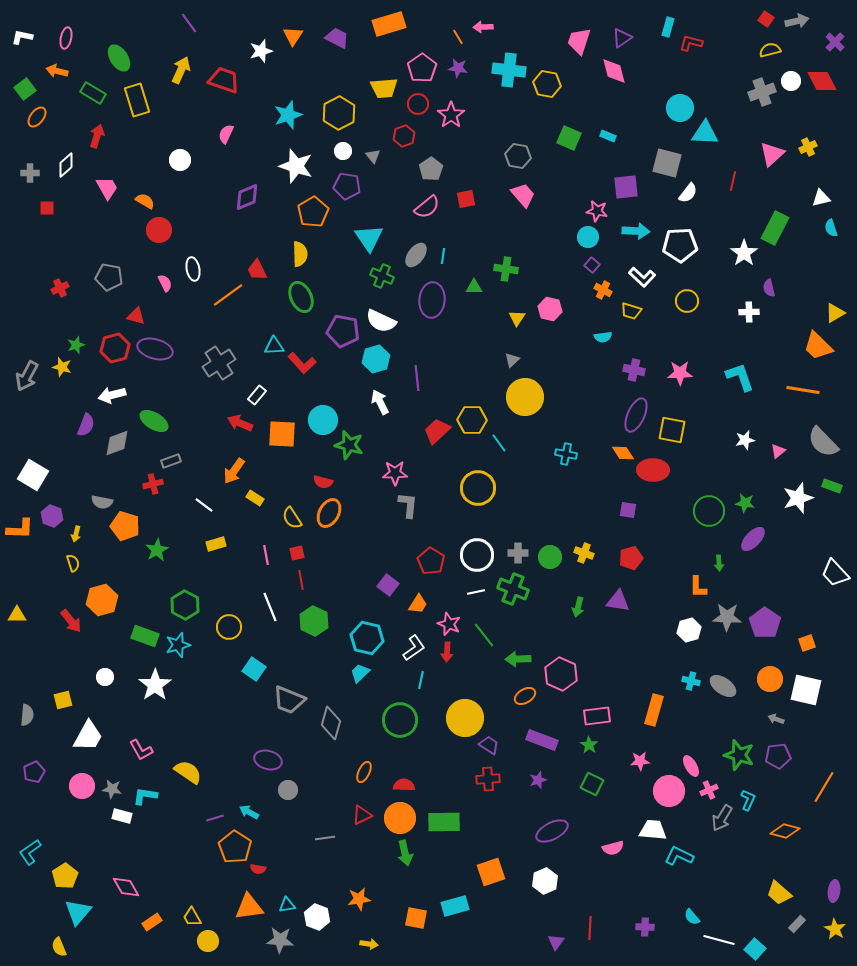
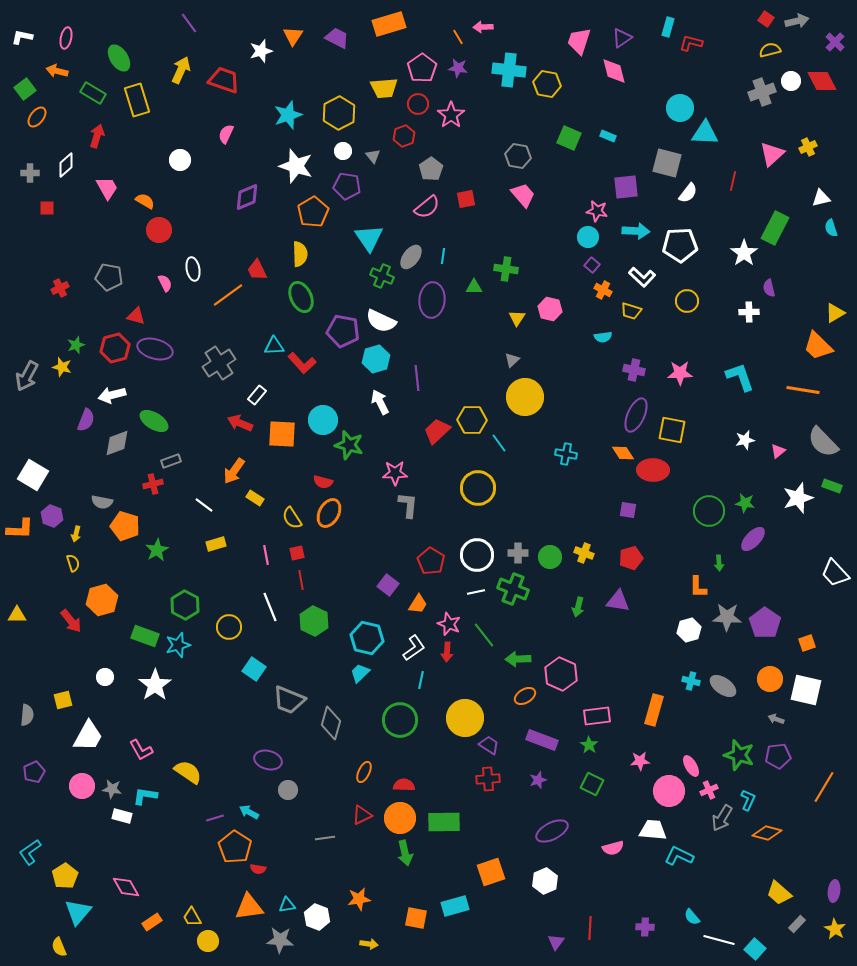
gray ellipse at (416, 255): moved 5 px left, 2 px down
purple semicircle at (86, 425): moved 5 px up
orange diamond at (785, 831): moved 18 px left, 2 px down
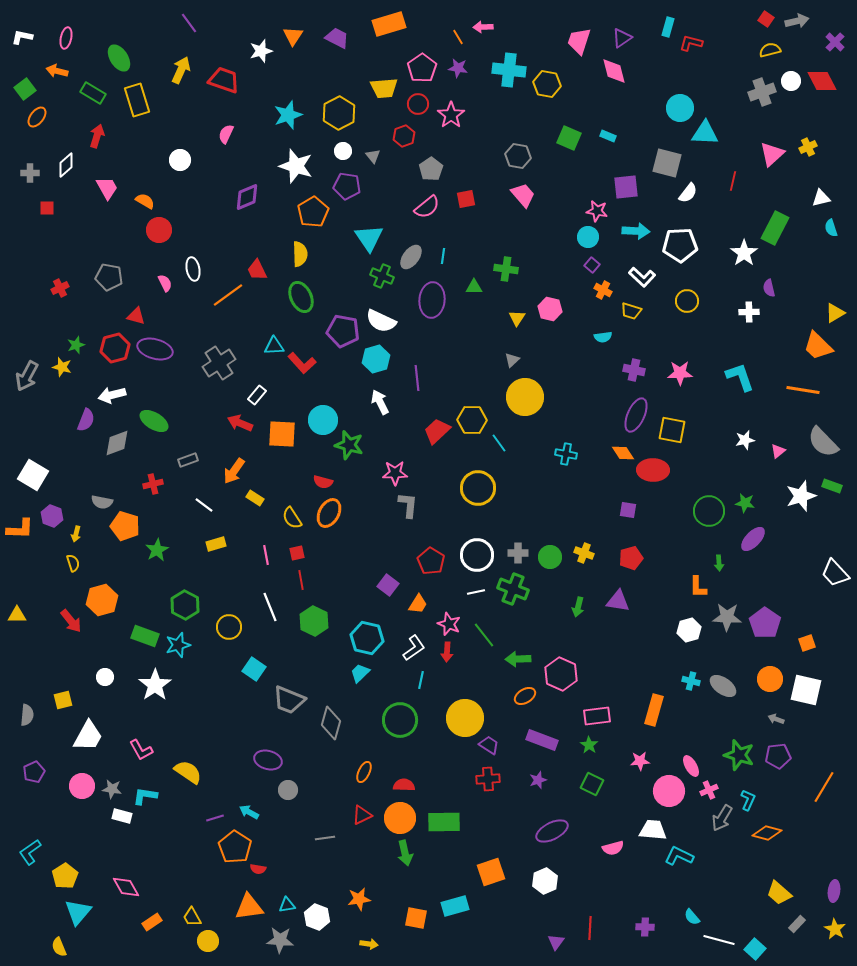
gray rectangle at (171, 461): moved 17 px right, 1 px up
white star at (798, 498): moved 3 px right, 2 px up
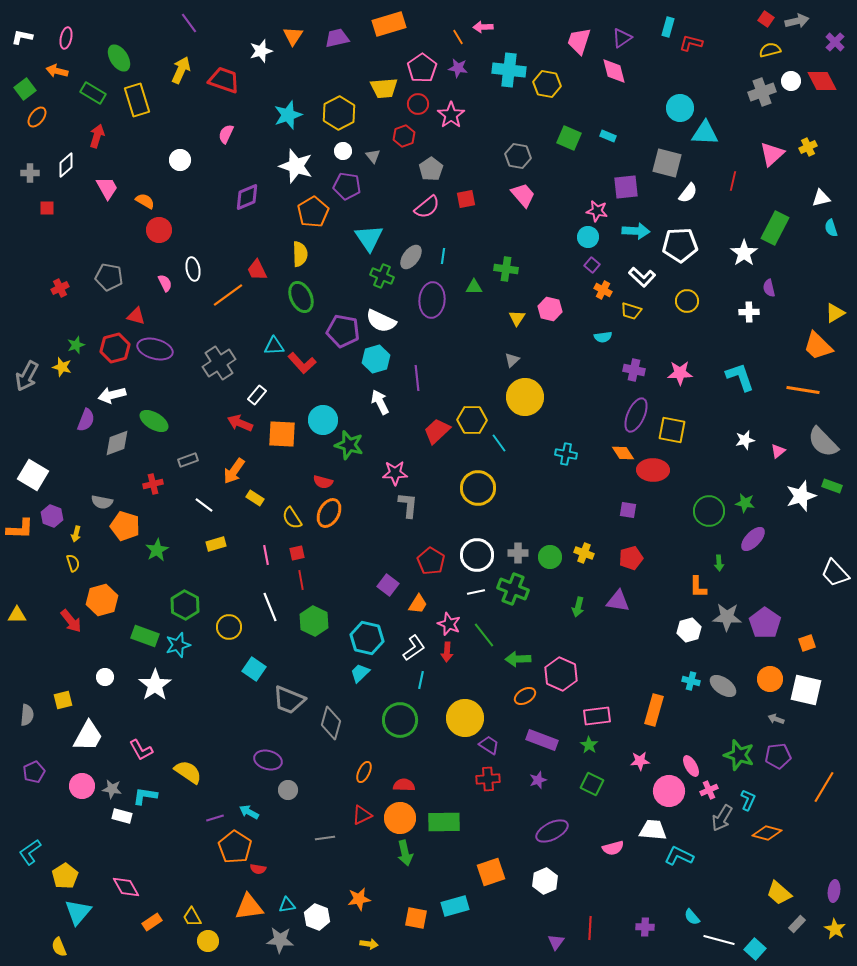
purple trapezoid at (337, 38): rotated 40 degrees counterclockwise
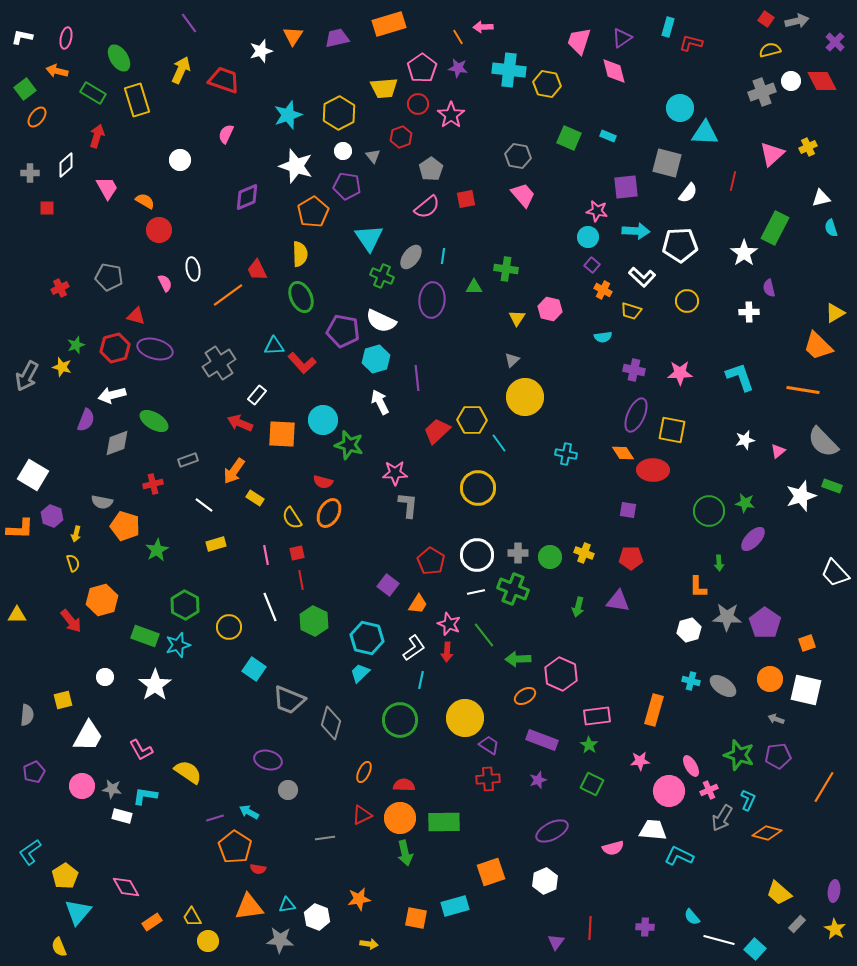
red hexagon at (404, 136): moved 3 px left, 1 px down
red pentagon at (631, 558): rotated 15 degrees clockwise
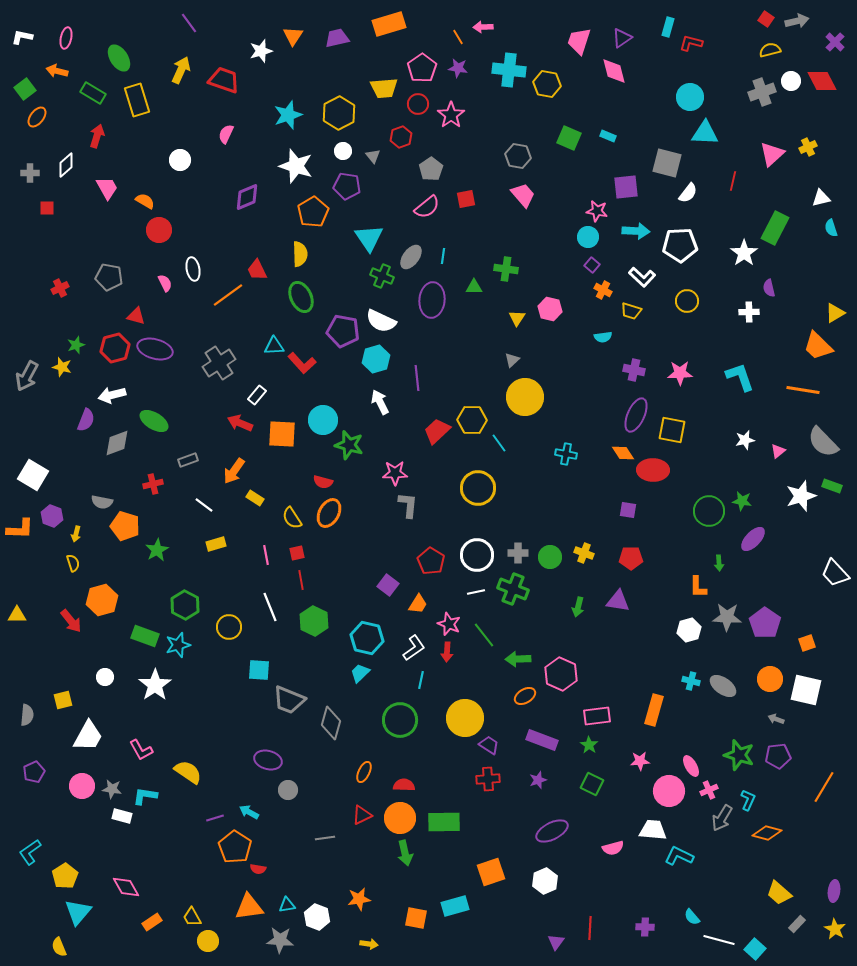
cyan circle at (680, 108): moved 10 px right, 11 px up
green star at (745, 503): moved 3 px left, 2 px up
cyan square at (254, 669): moved 5 px right, 1 px down; rotated 30 degrees counterclockwise
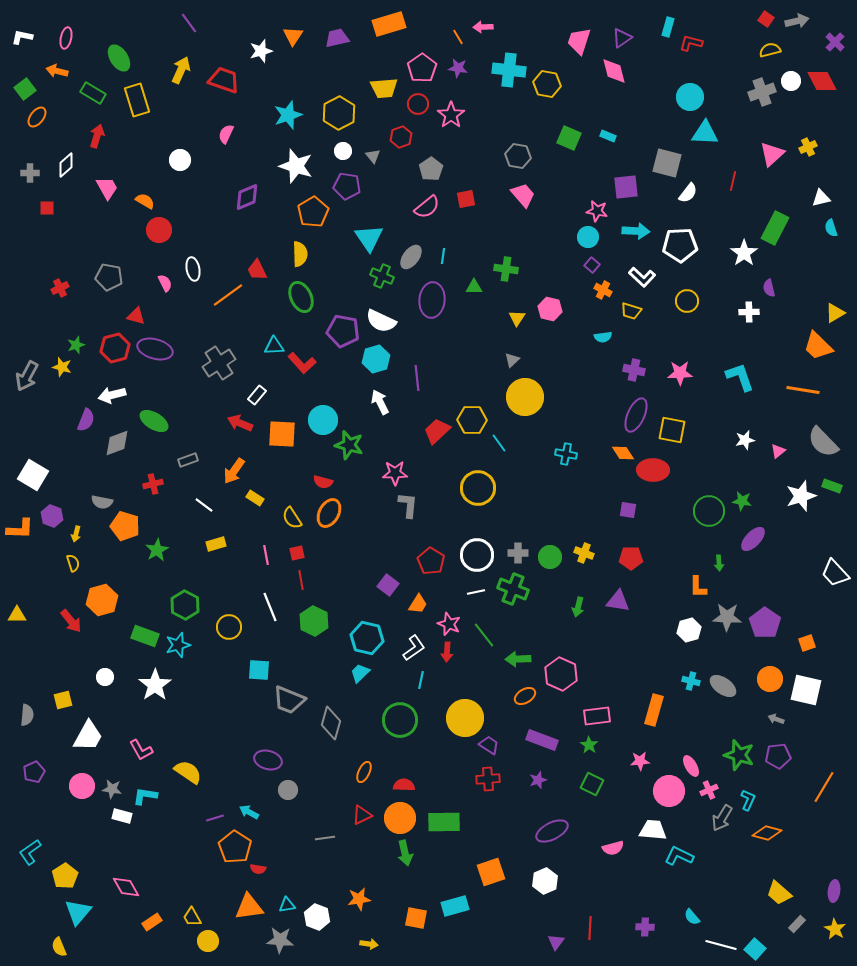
white line at (719, 940): moved 2 px right, 5 px down
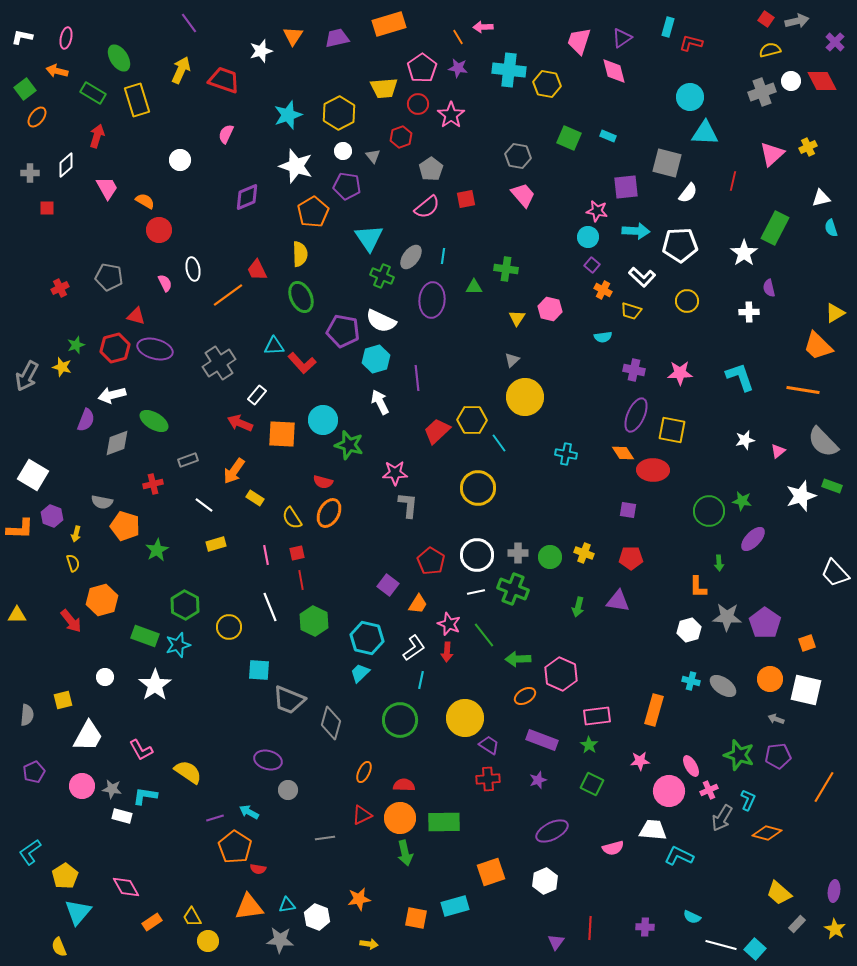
cyan semicircle at (692, 917): rotated 24 degrees counterclockwise
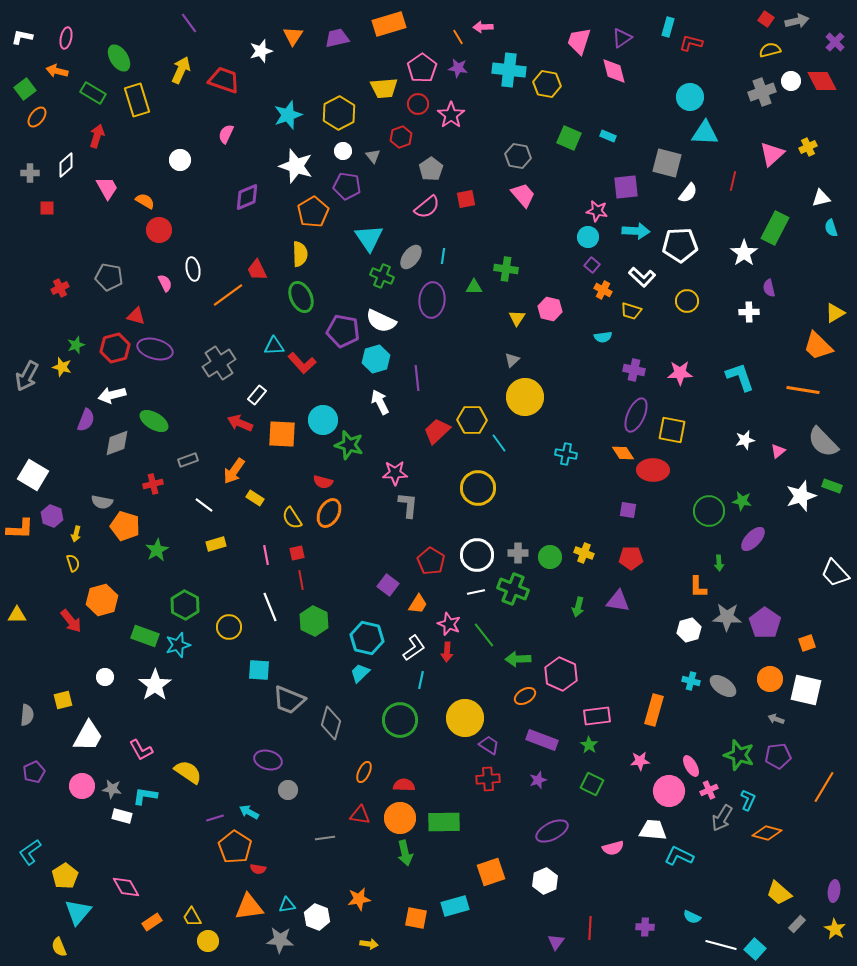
red triangle at (362, 815): moved 2 px left; rotated 35 degrees clockwise
